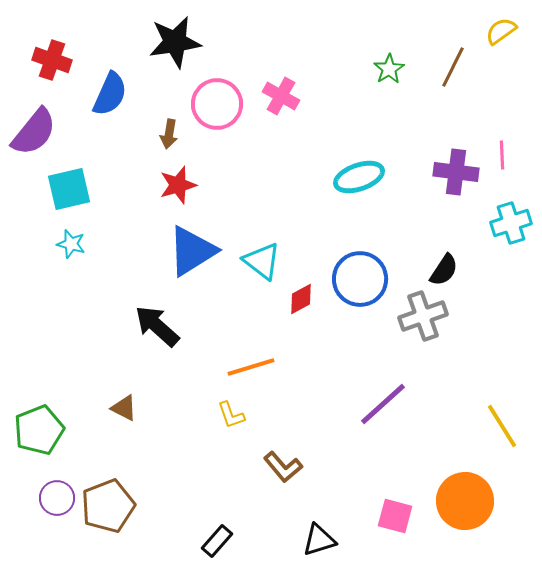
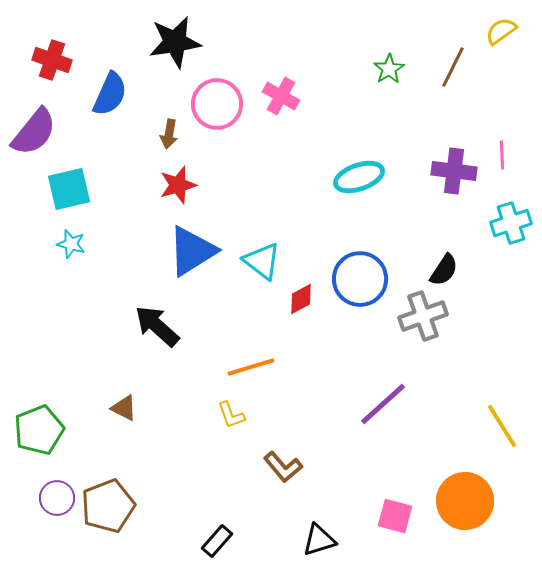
purple cross: moved 2 px left, 1 px up
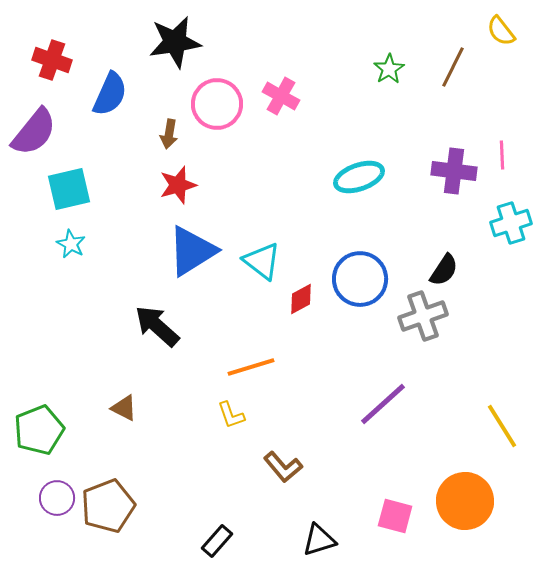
yellow semicircle: rotated 92 degrees counterclockwise
cyan star: rotated 12 degrees clockwise
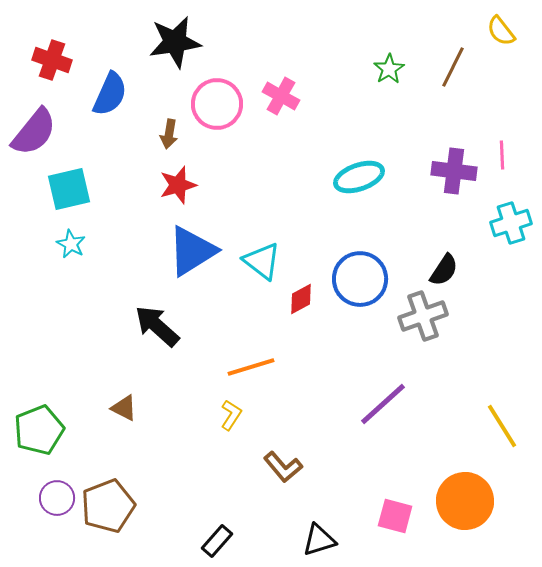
yellow L-shape: rotated 128 degrees counterclockwise
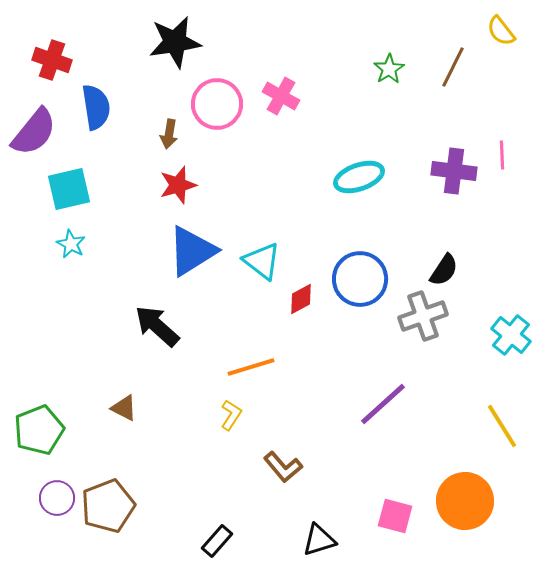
blue semicircle: moved 14 px left, 13 px down; rotated 33 degrees counterclockwise
cyan cross: moved 112 px down; rotated 33 degrees counterclockwise
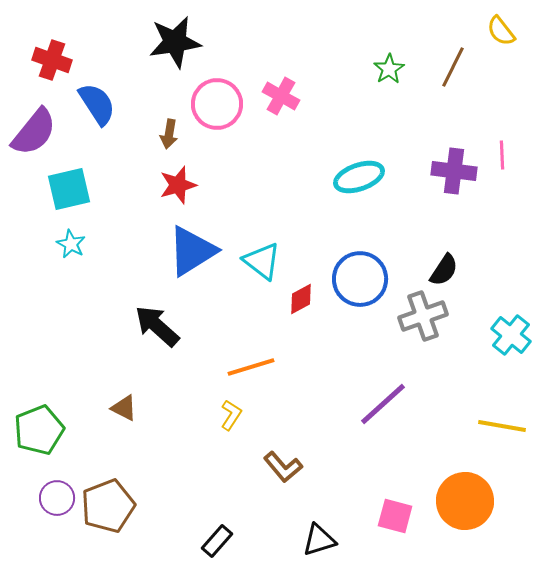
blue semicircle: moved 1 px right, 3 px up; rotated 24 degrees counterclockwise
yellow line: rotated 48 degrees counterclockwise
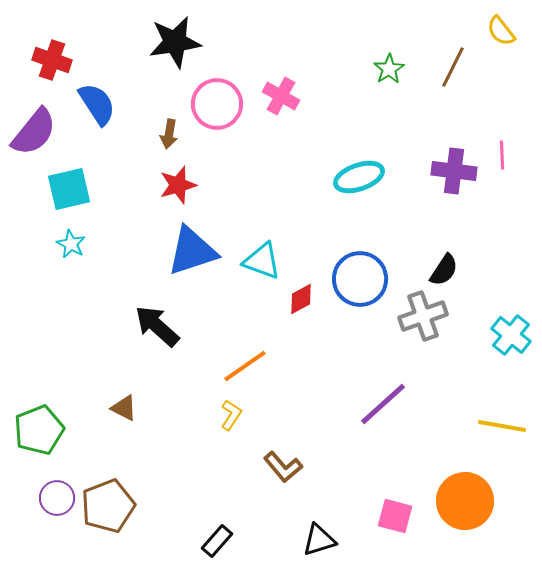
blue triangle: rotated 14 degrees clockwise
cyan triangle: rotated 18 degrees counterclockwise
orange line: moved 6 px left, 1 px up; rotated 18 degrees counterclockwise
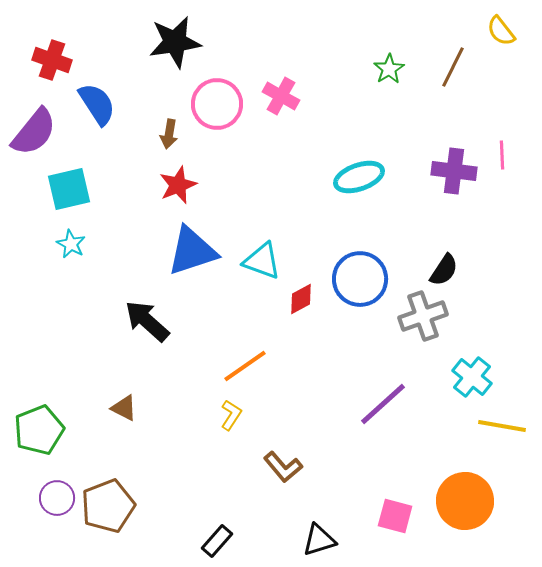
red star: rotated 6 degrees counterclockwise
black arrow: moved 10 px left, 5 px up
cyan cross: moved 39 px left, 42 px down
